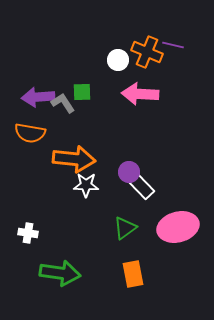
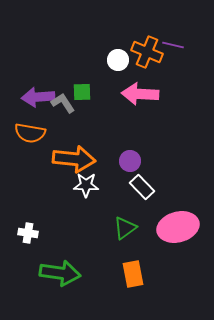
purple circle: moved 1 px right, 11 px up
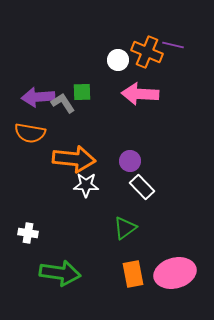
pink ellipse: moved 3 px left, 46 px down
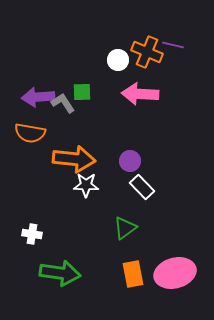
white cross: moved 4 px right, 1 px down
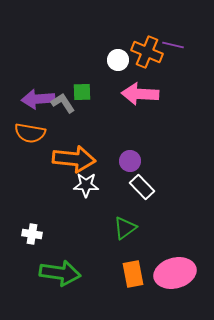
purple arrow: moved 2 px down
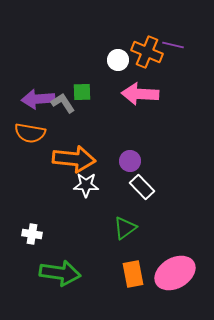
pink ellipse: rotated 15 degrees counterclockwise
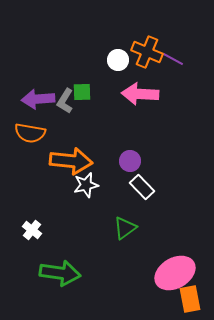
purple line: moved 14 px down; rotated 15 degrees clockwise
gray L-shape: moved 2 px right, 2 px up; rotated 115 degrees counterclockwise
orange arrow: moved 3 px left, 2 px down
white star: rotated 15 degrees counterclockwise
white cross: moved 4 px up; rotated 30 degrees clockwise
orange rectangle: moved 57 px right, 25 px down
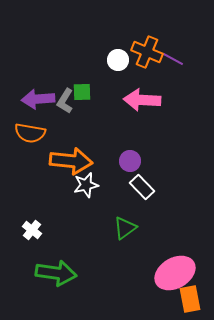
pink arrow: moved 2 px right, 6 px down
green arrow: moved 4 px left
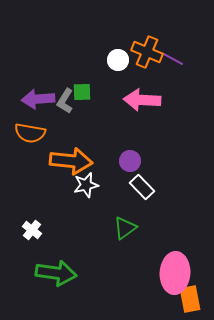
pink ellipse: rotated 57 degrees counterclockwise
